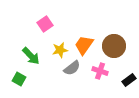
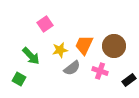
orange trapezoid: rotated 10 degrees counterclockwise
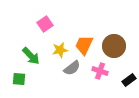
green square: rotated 24 degrees counterclockwise
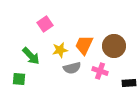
gray semicircle: rotated 24 degrees clockwise
black rectangle: moved 3 px down; rotated 32 degrees clockwise
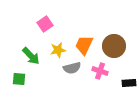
yellow star: moved 2 px left
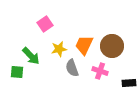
brown circle: moved 2 px left
yellow star: moved 1 px right, 1 px up
gray semicircle: rotated 84 degrees clockwise
green square: moved 2 px left, 7 px up
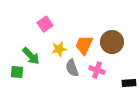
brown circle: moved 4 px up
pink cross: moved 3 px left, 1 px up
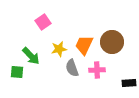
pink square: moved 2 px left, 2 px up
pink cross: rotated 21 degrees counterclockwise
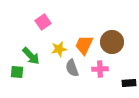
pink cross: moved 3 px right, 1 px up
